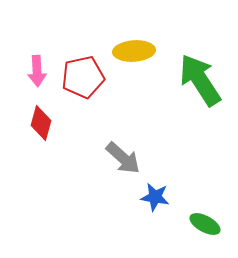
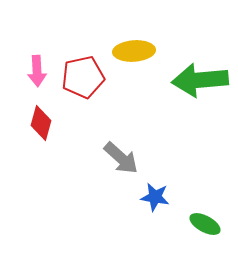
green arrow: rotated 62 degrees counterclockwise
gray arrow: moved 2 px left
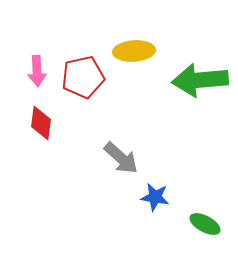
red diamond: rotated 8 degrees counterclockwise
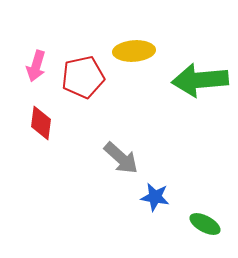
pink arrow: moved 1 px left, 5 px up; rotated 20 degrees clockwise
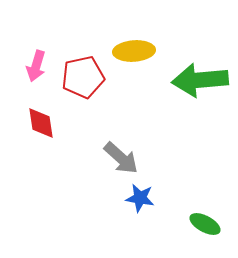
red diamond: rotated 16 degrees counterclockwise
blue star: moved 15 px left, 1 px down
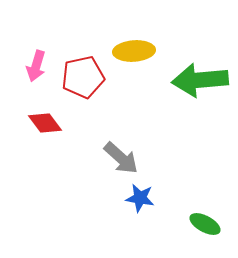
red diamond: moved 4 px right; rotated 28 degrees counterclockwise
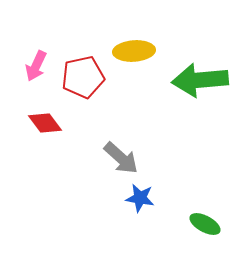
pink arrow: rotated 8 degrees clockwise
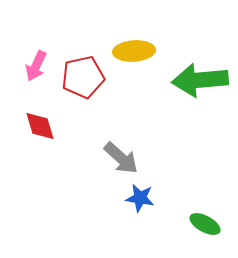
red diamond: moved 5 px left, 3 px down; rotated 20 degrees clockwise
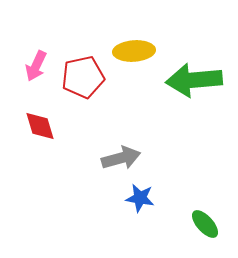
green arrow: moved 6 px left
gray arrow: rotated 57 degrees counterclockwise
green ellipse: rotated 20 degrees clockwise
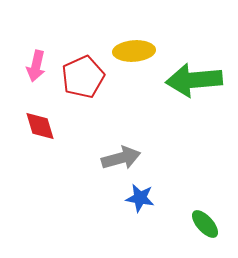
pink arrow: rotated 12 degrees counterclockwise
red pentagon: rotated 12 degrees counterclockwise
